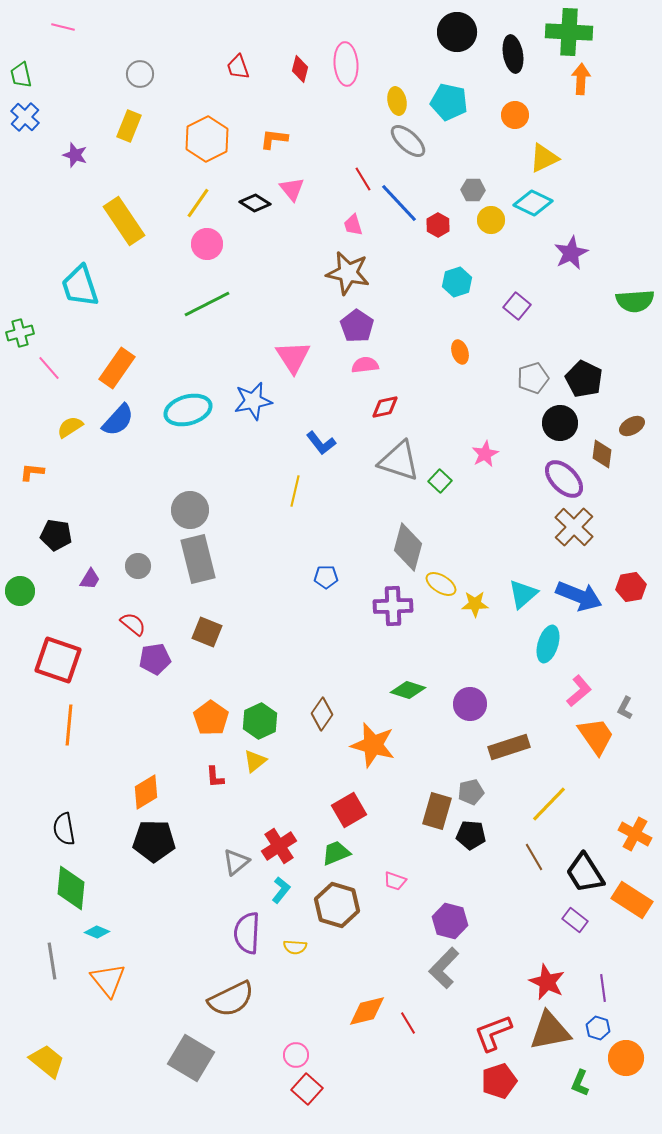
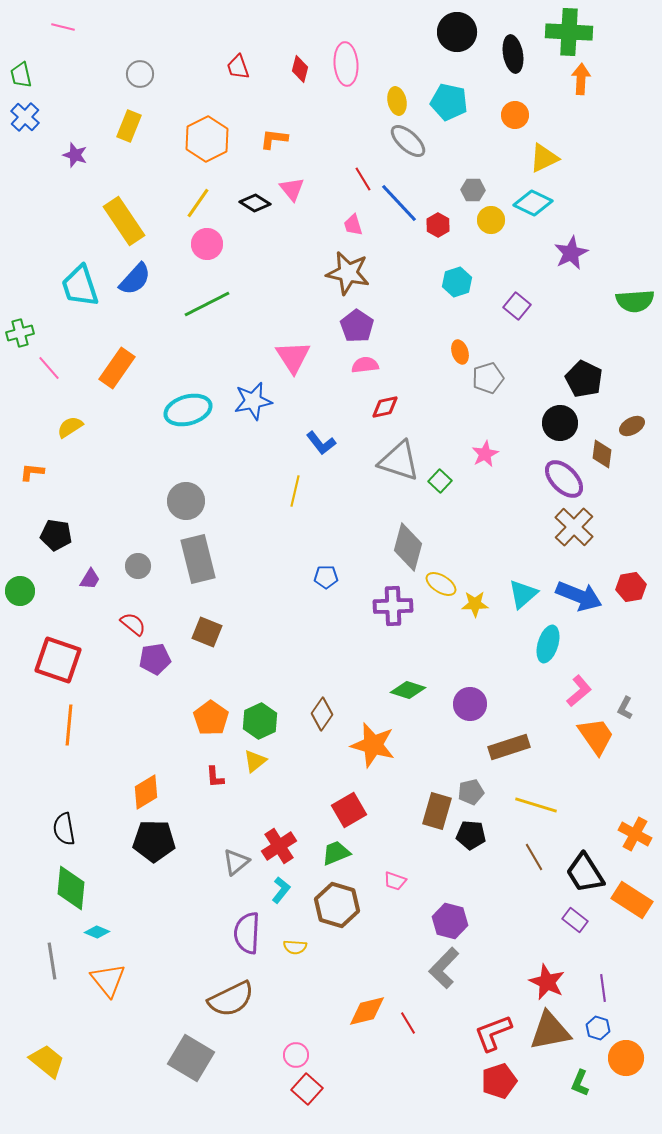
gray pentagon at (533, 378): moved 45 px left
blue semicircle at (118, 420): moved 17 px right, 141 px up
gray circle at (190, 510): moved 4 px left, 9 px up
yellow line at (549, 804): moved 13 px left, 1 px down; rotated 63 degrees clockwise
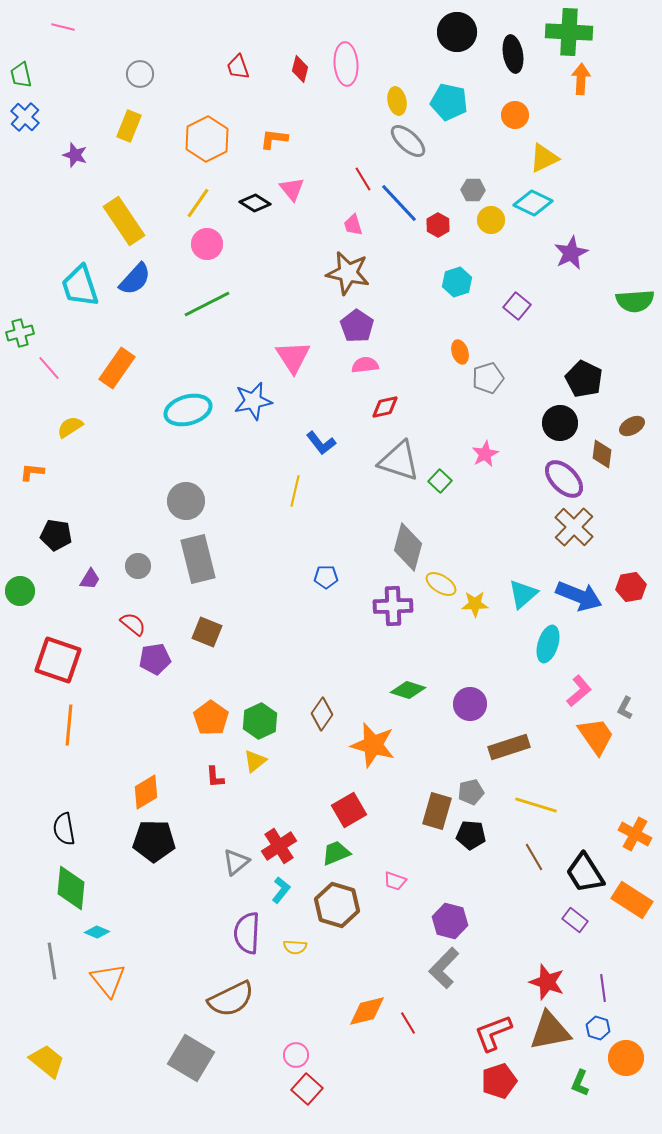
red star at (547, 982): rotated 6 degrees counterclockwise
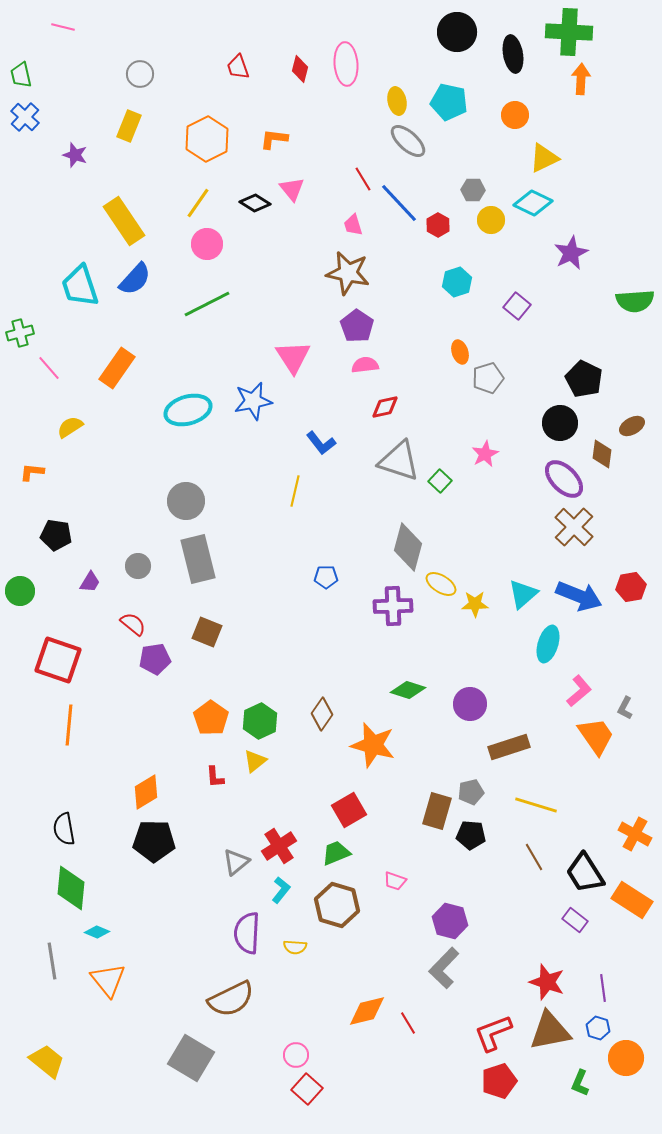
purple trapezoid at (90, 579): moved 3 px down
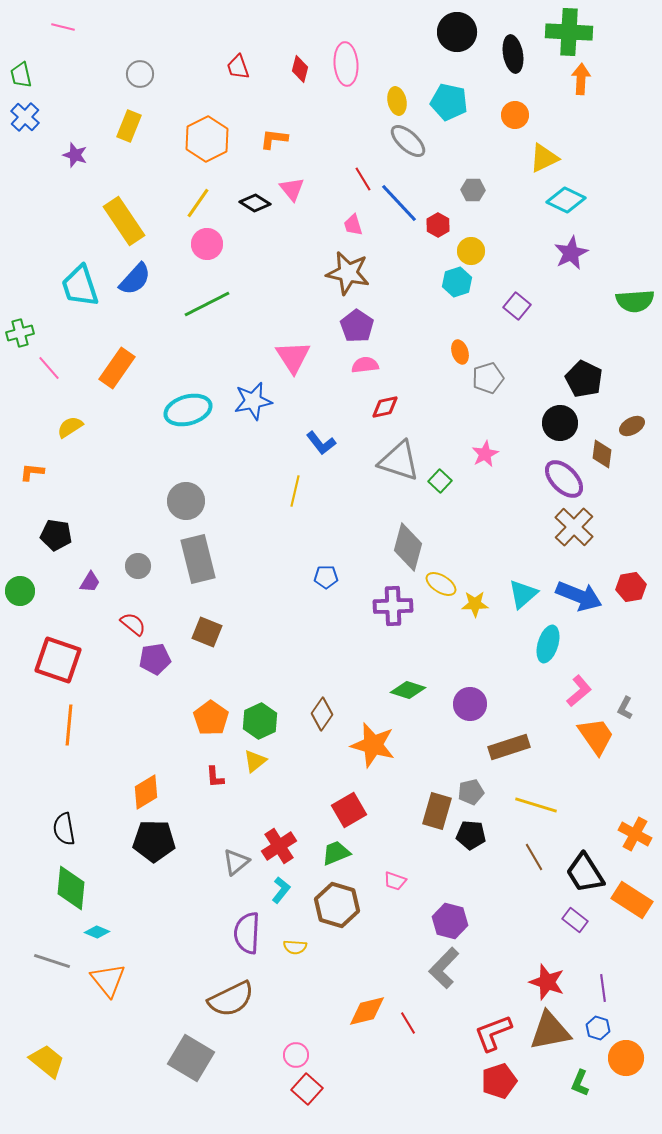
cyan diamond at (533, 203): moved 33 px right, 3 px up
yellow circle at (491, 220): moved 20 px left, 31 px down
gray line at (52, 961): rotated 63 degrees counterclockwise
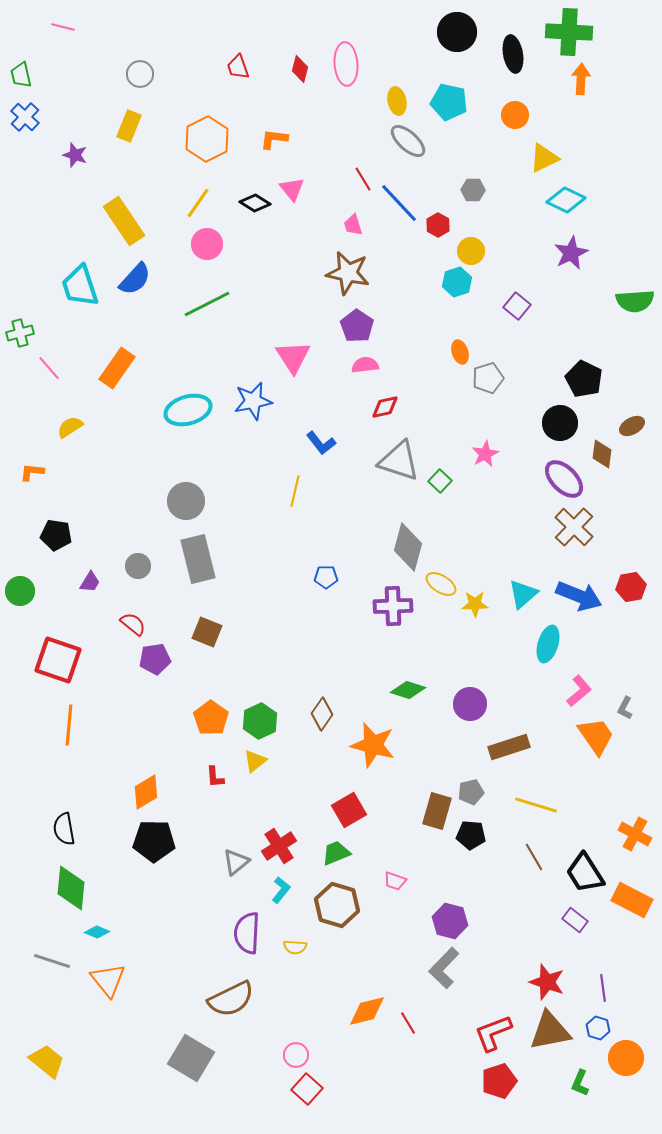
orange rectangle at (632, 900): rotated 6 degrees counterclockwise
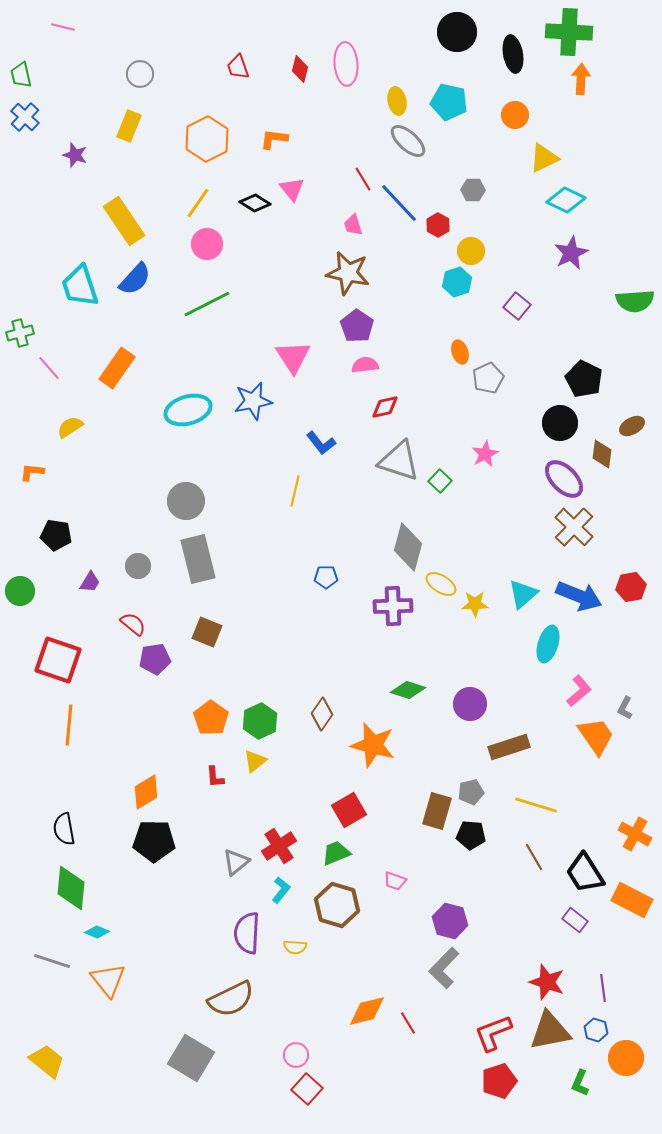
gray pentagon at (488, 378): rotated 8 degrees counterclockwise
blue hexagon at (598, 1028): moved 2 px left, 2 px down
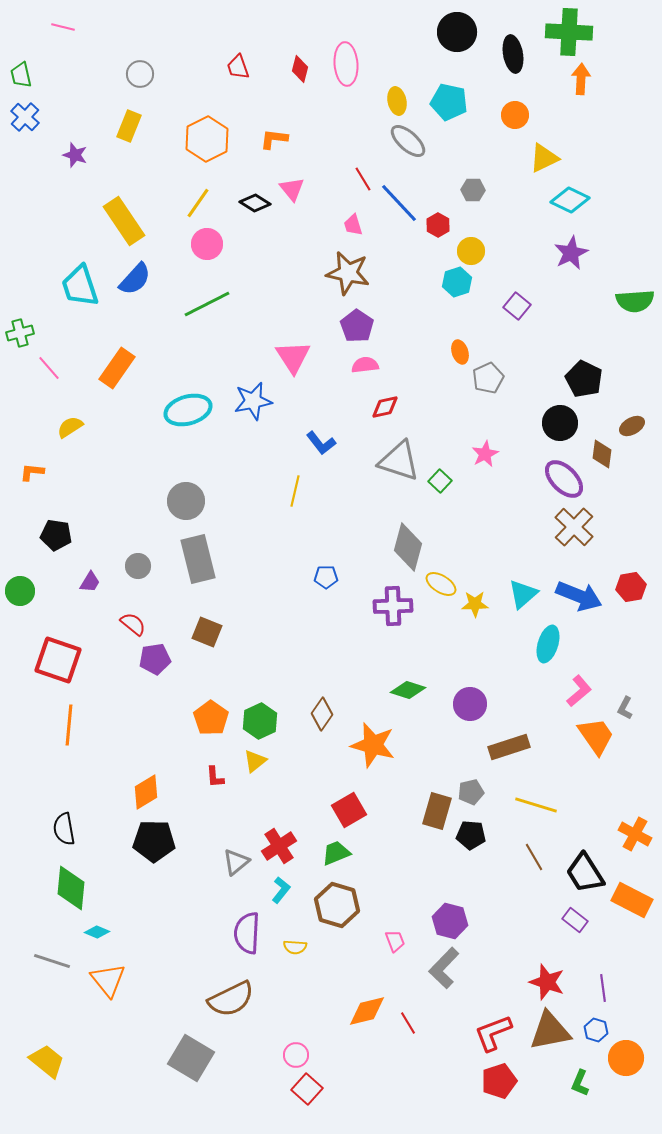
cyan diamond at (566, 200): moved 4 px right
pink trapezoid at (395, 881): moved 60 px down; rotated 130 degrees counterclockwise
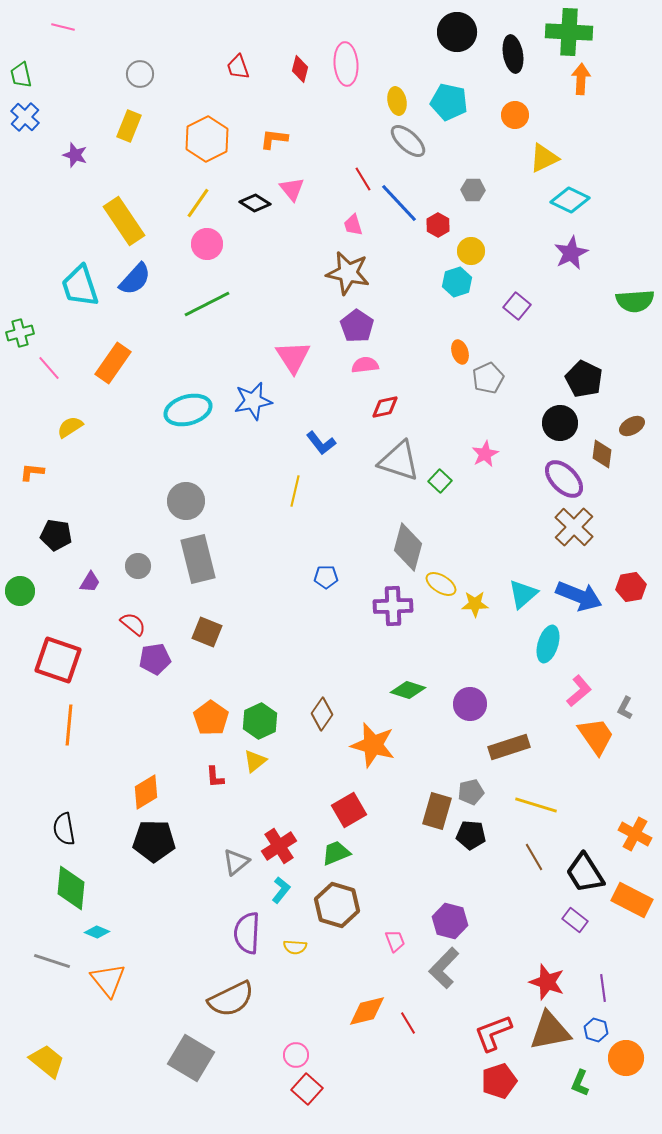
orange rectangle at (117, 368): moved 4 px left, 5 px up
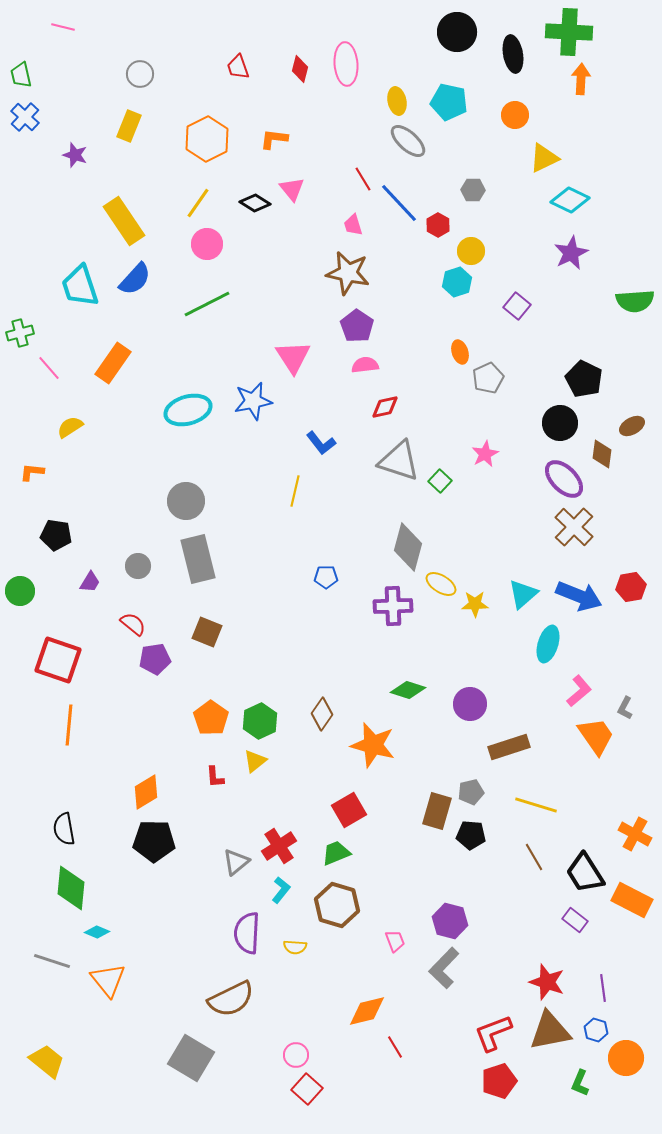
red line at (408, 1023): moved 13 px left, 24 px down
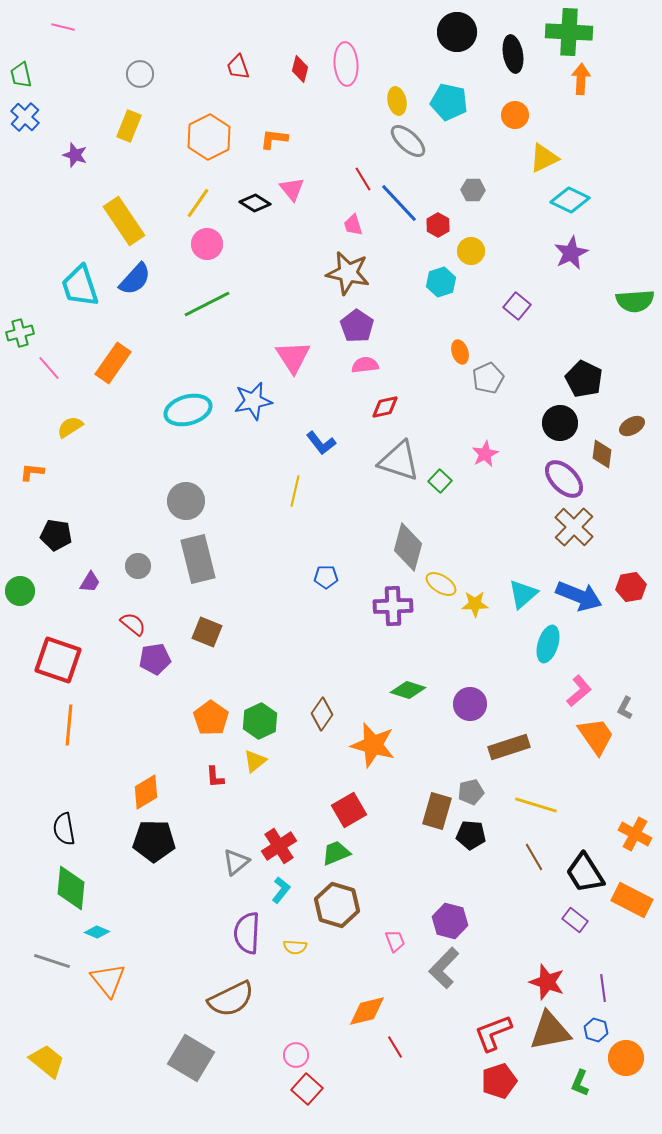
orange hexagon at (207, 139): moved 2 px right, 2 px up
cyan hexagon at (457, 282): moved 16 px left
